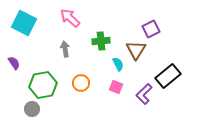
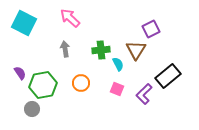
green cross: moved 9 px down
purple semicircle: moved 6 px right, 10 px down
pink square: moved 1 px right, 2 px down
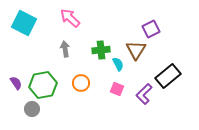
purple semicircle: moved 4 px left, 10 px down
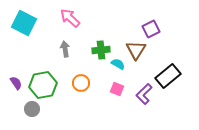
cyan semicircle: rotated 32 degrees counterclockwise
